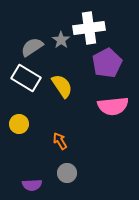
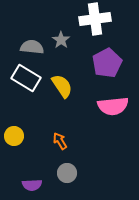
white cross: moved 6 px right, 9 px up
gray semicircle: rotated 40 degrees clockwise
yellow circle: moved 5 px left, 12 px down
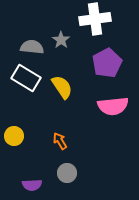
yellow semicircle: moved 1 px down
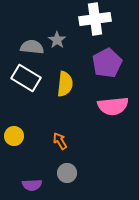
gray star: moved 4 px left
yellow semicircle: moved 3 px right, 3 px up; rotated 40 degrees clockwise
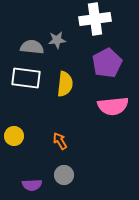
gray star: rotated 30 degrees clockwise
white rectangle: rotated 24 degrees counterclockwise
gray circle: moved 3 px left, 2 px down
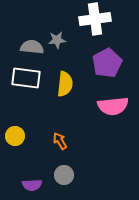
yellow circle: moved 1 px right
